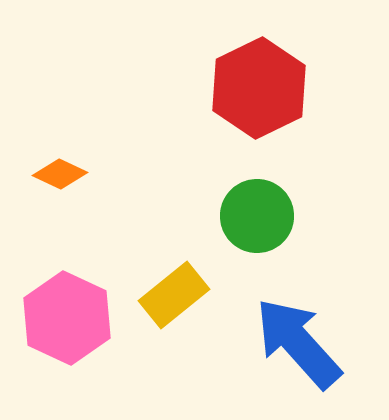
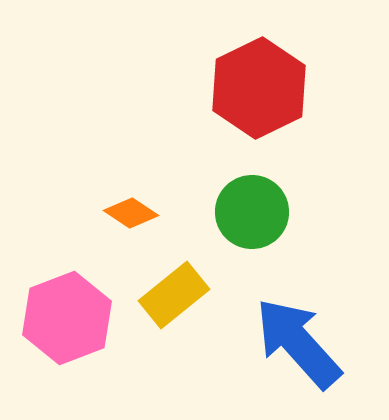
orange diamond: moved 71 px right, 39 px down; rotated 8 degrees clockwise
green circle: moved 5 px left, 4 px up
pink hexagon: rotated 14 degrees clockwise
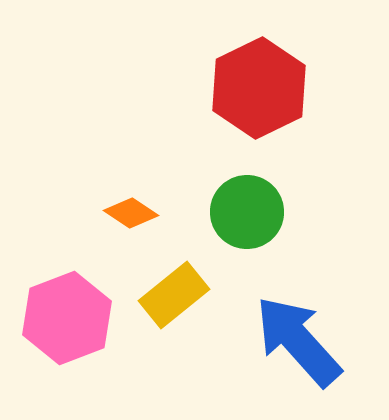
green circle: moved 5 px left
blue arrow: moved 2 px up
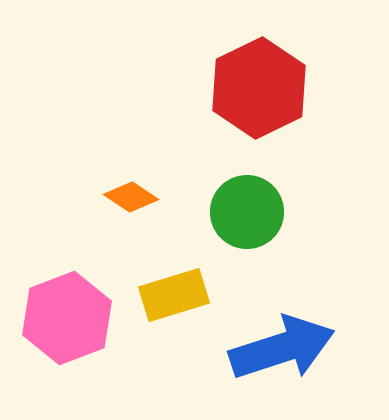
orange diamond: moved 16 px up
yellow rectangle: rotated 22 degrees clockwise
blue arrow: moved 16 px left, 7 px down; rotated 114 degrees clockwise
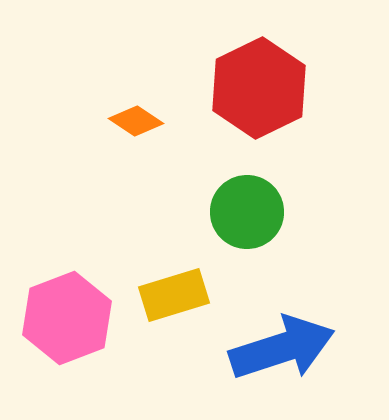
orange diamond: moved 5 px right, 76 px up
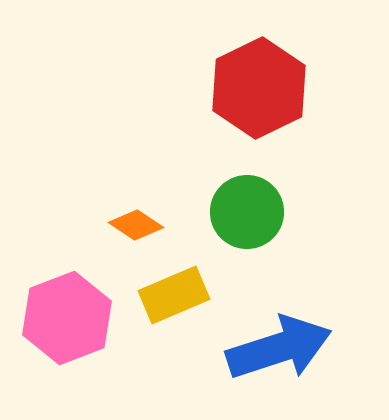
orange diamond: moved 104 px down
yellow rectangle: rotated 6 degrees counterclockwise
blue arrow: moved 3 px left
